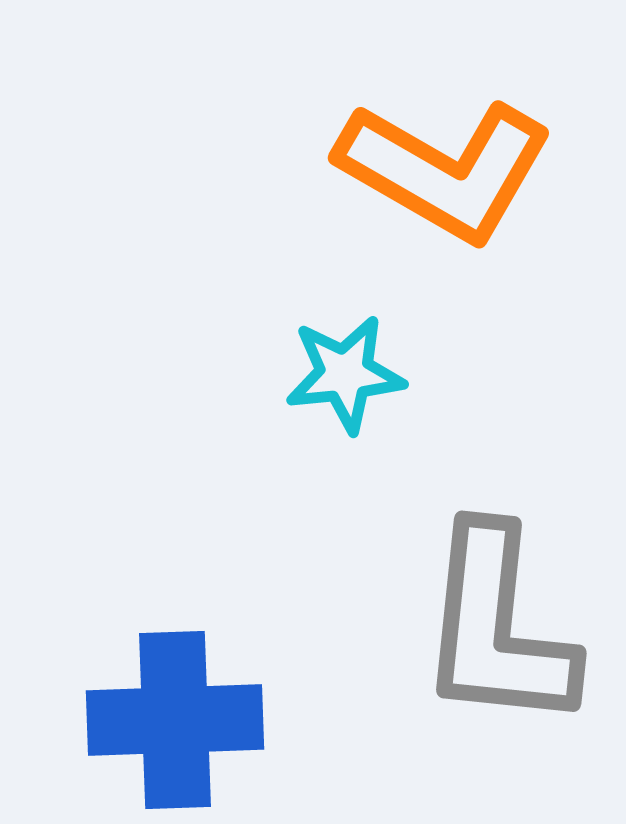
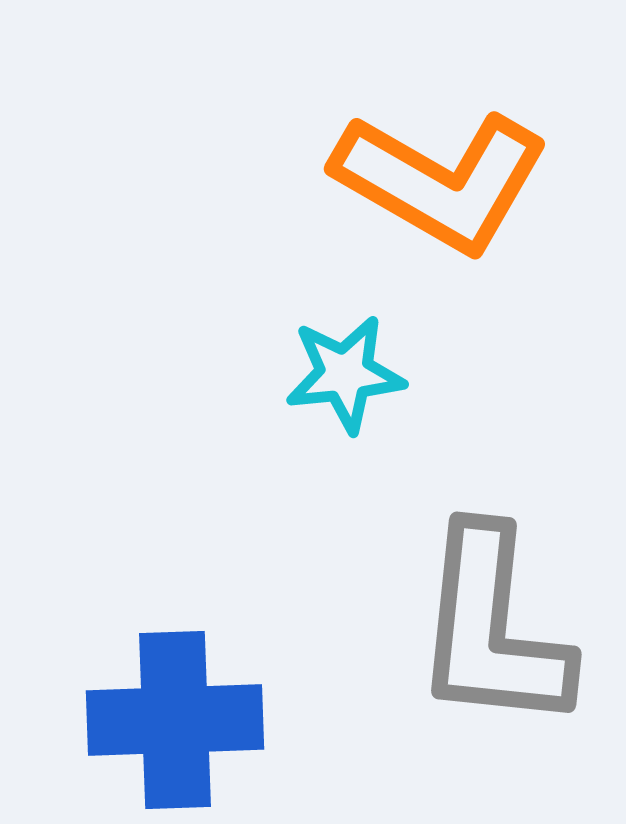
orange L-shape: moved 4 px left, 11 px down
gray L-shape: moved 5 px left, 1 px down
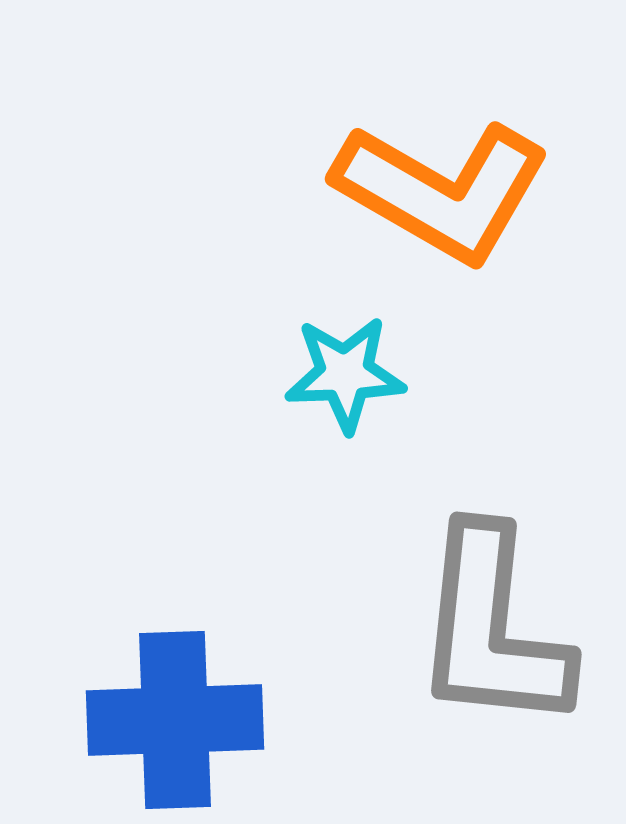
orange L-shape: moved 1 px right, 10 px down
cyan star: rotated 4 degrees clockwise
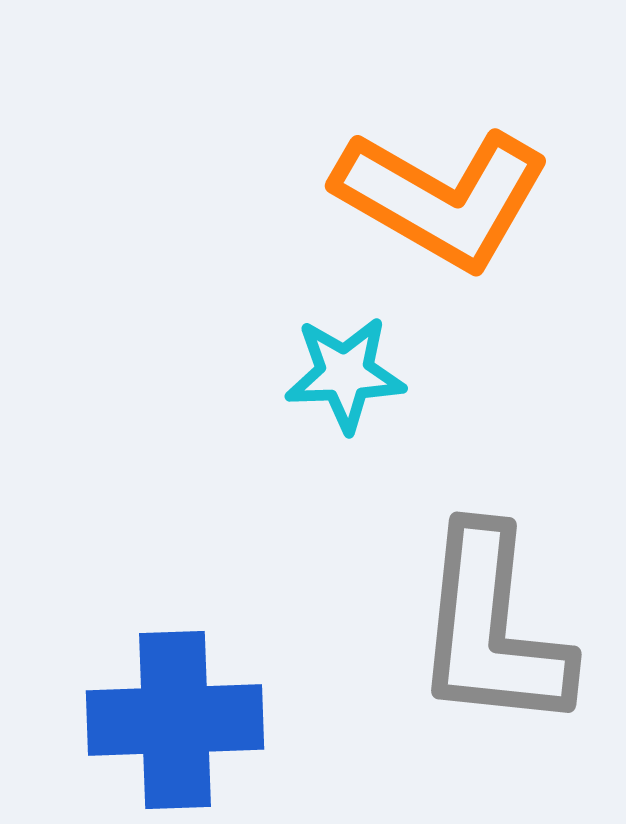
orange L-shape: moved 7 px down
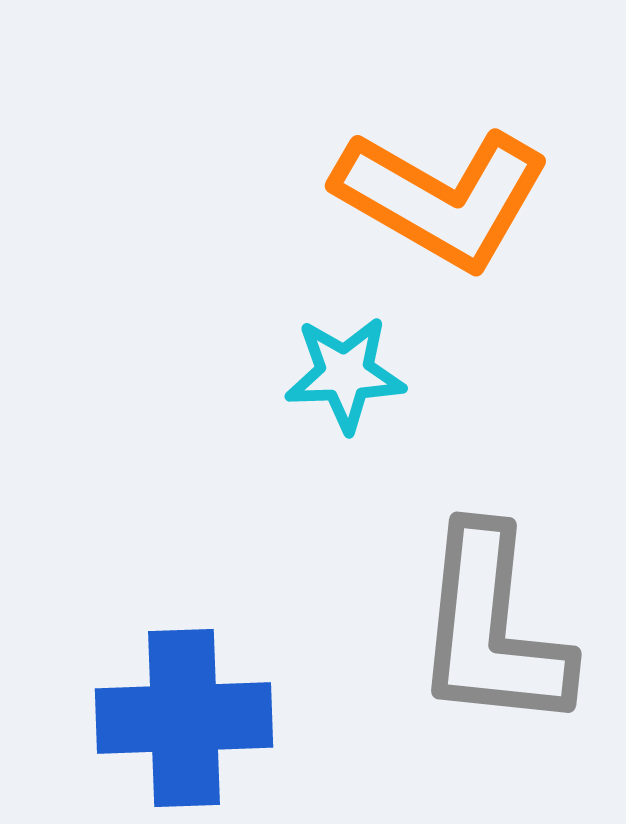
blue cross: moved 9 px right, 2 px up
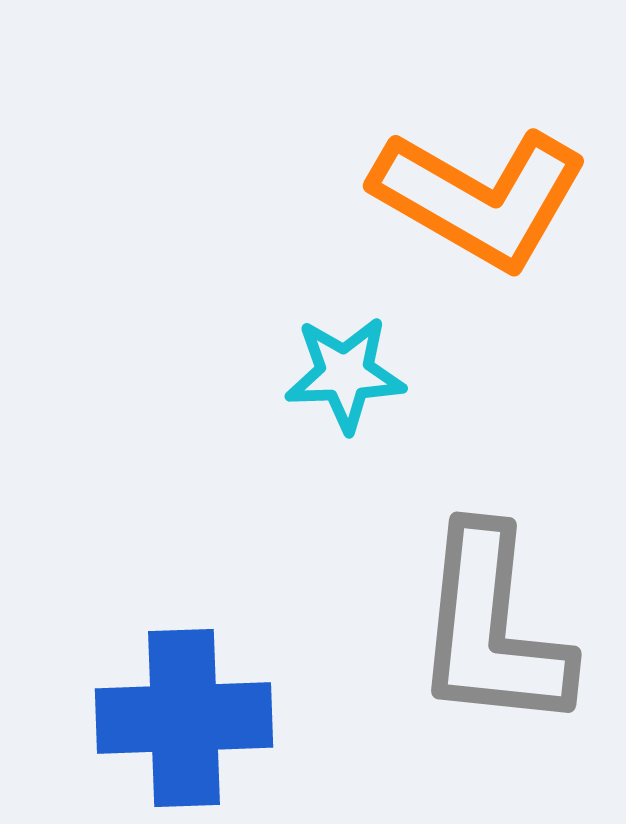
orange L-shape: moved 38 px right
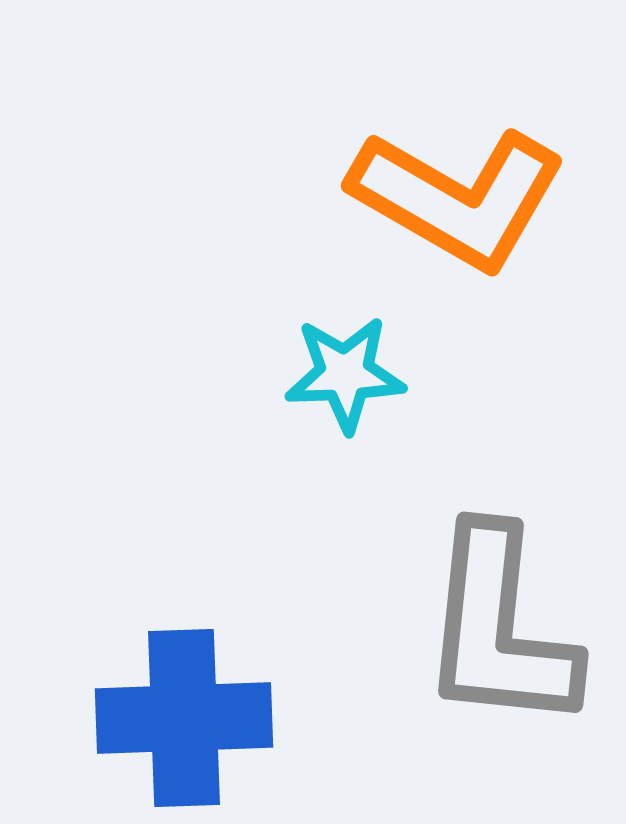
orange L-shape: moved 22 px left
gray L-shape: moved 7 px right
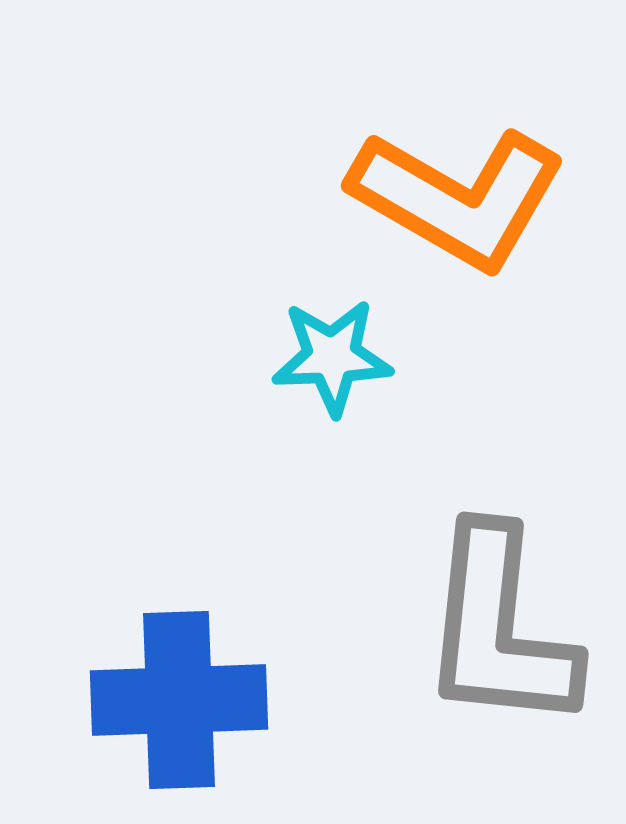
cyan star: moved 13 px left, 17 px up
blue cross: moved 5 px left, 18 px up
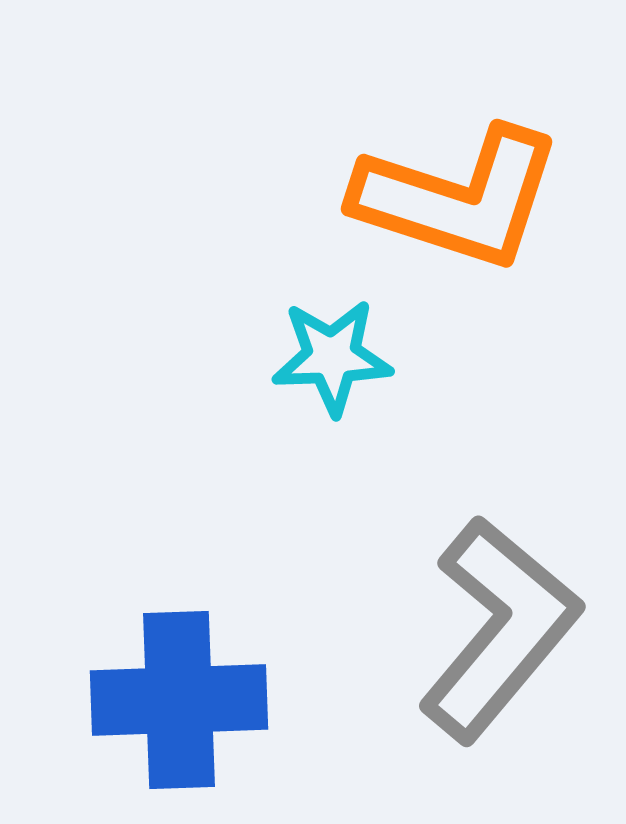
orange L-shape: rotated 12 degrees counterclockwise
gray L-shape: rotated 146 degrees counterclockwise
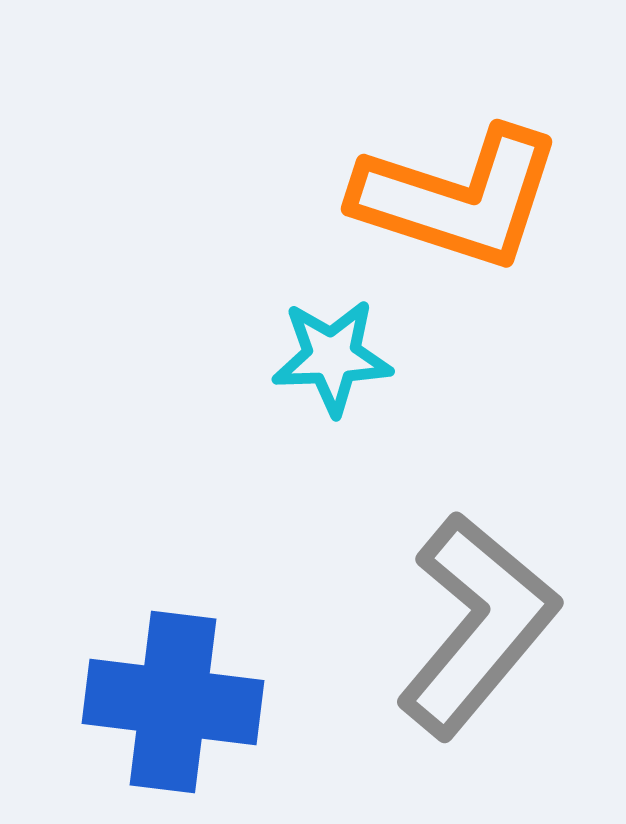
gray L-shape: moved 22 px left, 4 px up
blue cross: moved 6 px left, 2 px down; rotated 9 degrees clockwise
